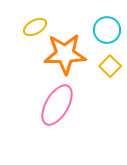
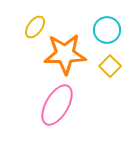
yellow ellipse: rotated 25 degrees counterclockwise
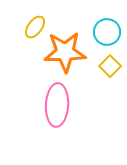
cyan circle: moved 2 px down
orange star: moved 2 px up
pink ellipse: rotated 27 degrees counterclockwise
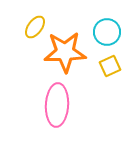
yellow square: rotated 20 degrees clockwise
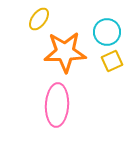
yellow ellipse: moved 4 px right, 8 px up
yellow square: moved 2 px right, 5 px up
